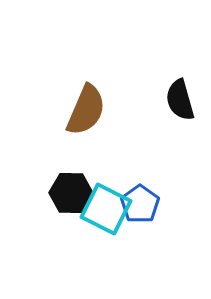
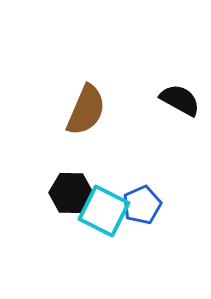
black semicircle: rotated 135 degrees clockwise
blue pentagon: moved 2 px right, 1 px down; rotated 12 degrees clockwise
cyan square: moved 2 px left, 2 px down
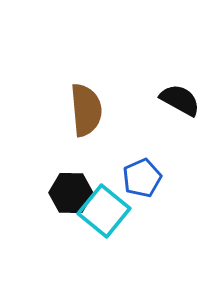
brown semicircle: rotated 28 degrees counterclockwise
blue pentagon: moved 27 px up
cyan square: rotated 12 degrees clockwise
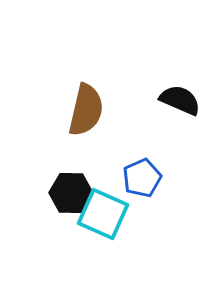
black semicircle: rotated 6 degrees counterclockwise
brown semicircle: rotated 18 degrees clockwise
cyan square: moved 1 px left, 3 px down; rotated 15 degrees counterclockwise
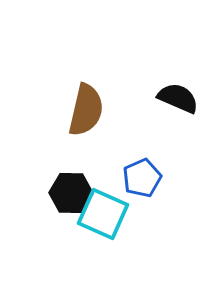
black semicircle: moved 2 px left, 2 px up
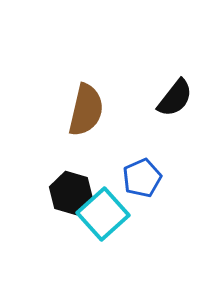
black semicircle: moved 3 px left; rotated 105 degrees clockwise
black hexagon: rotated 15 degrees clockwise
cyan square: rotated 24 degrees clockwise
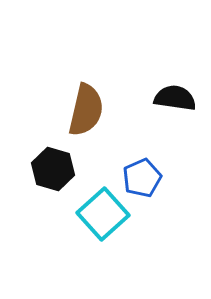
black semicircle: rotated 120 degrees counterclockwise
black hexagon: moved 18 px left, 24 px up
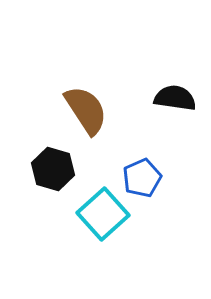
brown semicircle: rotated 46 degrees counterclockwise
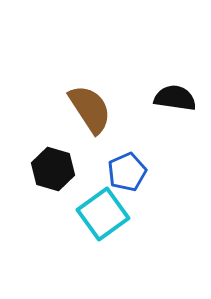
brown semicircle: moved 4 px right, 1 px up
blue pentagon: moved 15 px left, 6 px up
cyan square: rotated 6 degrees clockwise
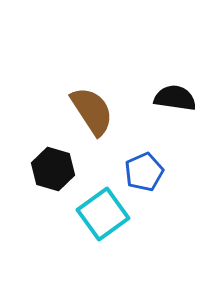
brown semicircle: moved 2 px right, 2 px down
blue pentagon: moved 17 px right
